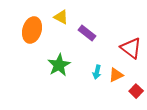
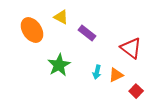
orange ellipse: rotated 50 degrees counterclockwise
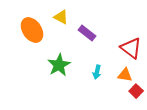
orange triangle: moved 9 px right; rotated 35 degrees clockwise
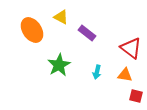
red square: moved 5 px down; rotated 32 degrees counterclockwise
